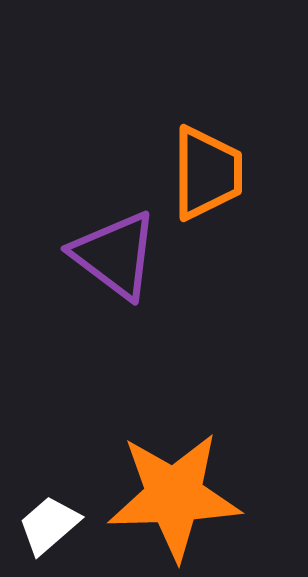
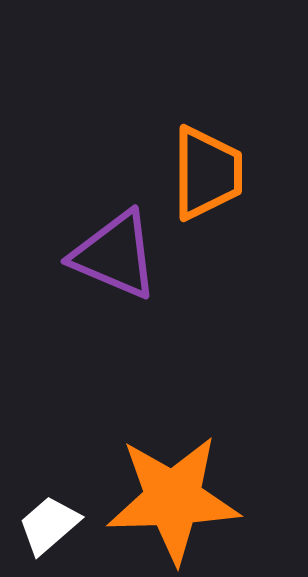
purple triangle: rotated 14 degrees counterclockwise
orange star: moved 1 px left, 3 px down
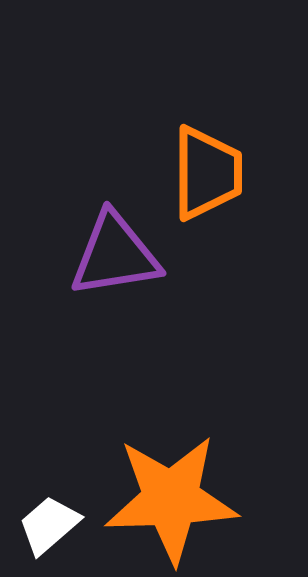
purple triangle: rotated 32 degrees counterclockwise
orange star: moved 2 px left
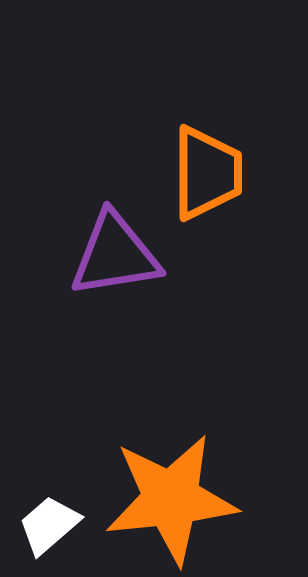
orange star: rotated 4 degrees counterclockwise
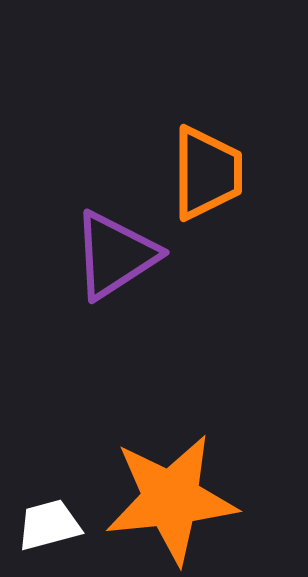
purple triangle: rotated 24 degrees counterclockwise
white trapezoid: rotated 26 degrees clockwise
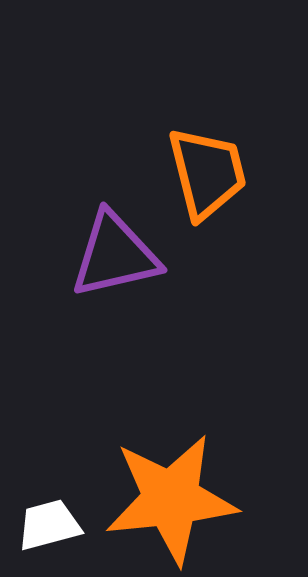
orange trapezoid: rotated 14 degrees counterclockwise
purple triangle: rotated 20 degrees clockwise
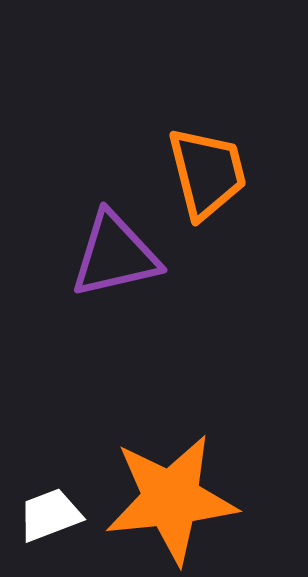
white trapezoid: moved 1 px right, 10 px up; rotated 6 degrees counterclockwise
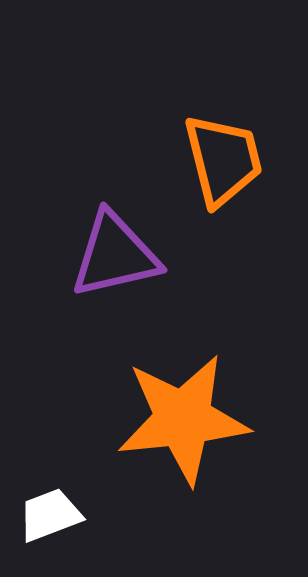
orange trapezoid: moved 16 px right, 13 px up
orange star: moved 12 px right, 80 px up
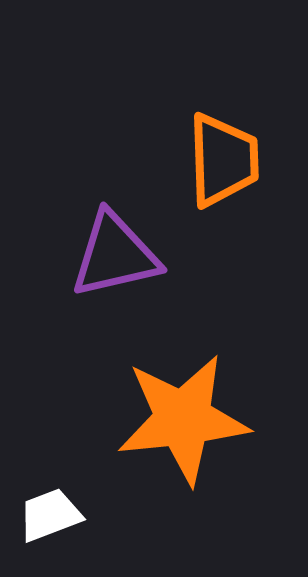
orange trapezoid: rotated 12 degrees clockwise
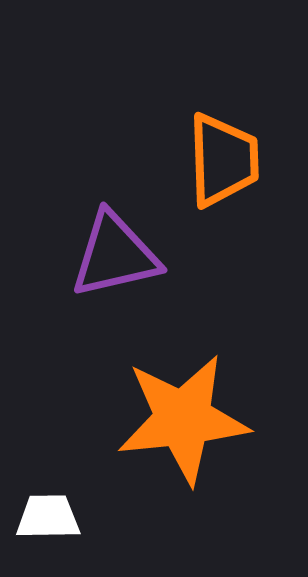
white trapezoid: moved 2 px left, 2 px down; rotated 20 degrees clockwise
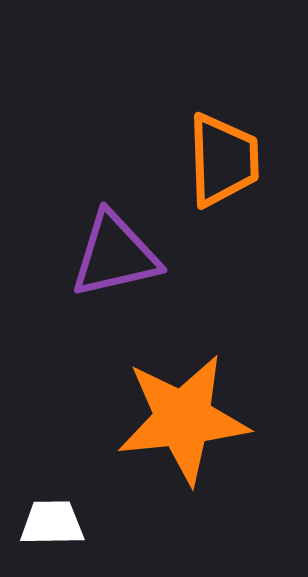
white trapezoid: moved 4 px right, 6 px down
